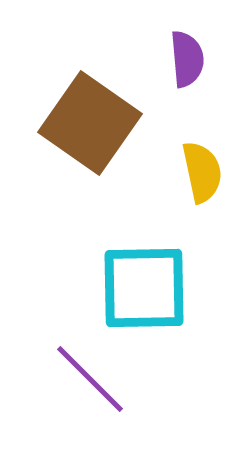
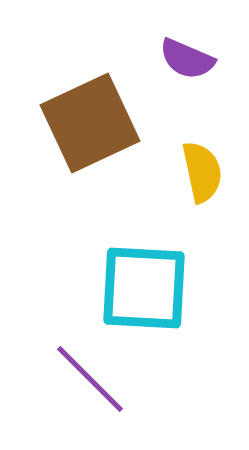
purple semicircle: rotated 118 degrees clockwise
brown square: rotated 30 degrees clockwise
cyan square: rotated 4 degrees clockwise
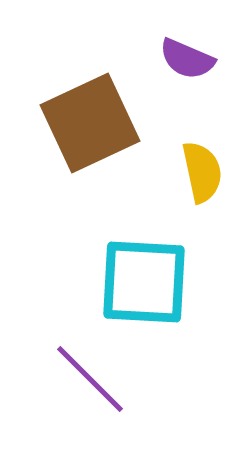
cyan square: moved 6 px up
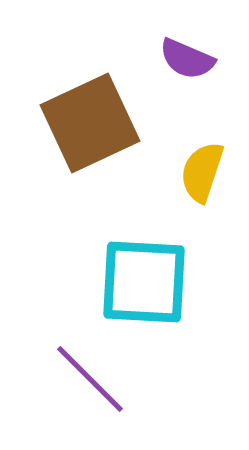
yellow semicircle: rotated 150 degrees counterclockwise
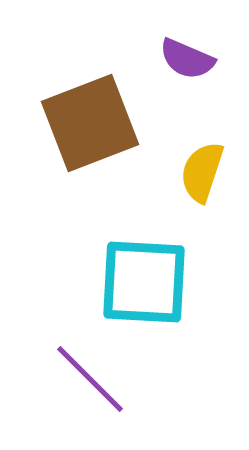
brown square: rotated 4 degrees clockwise
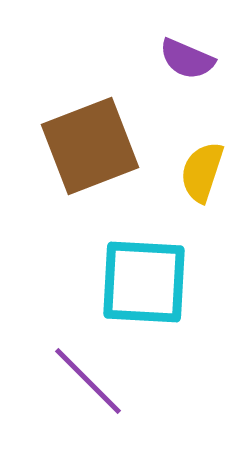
brown square: moved 23 px down
purple line: moved 2 px left, 2 px down
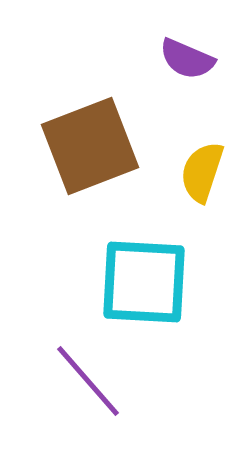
purple line: rotated 4 degrees clockwise
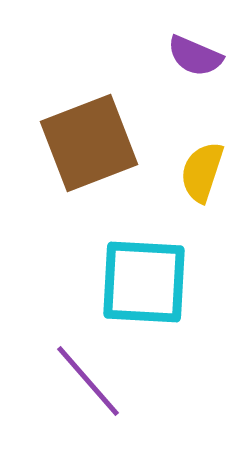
purple semicircle: moved 8 px right, 3 px up
brown square: moved 1 px left, 3 px up
